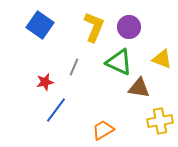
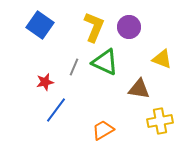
green triangle: moved 14 px left
brown triangle: moved 1 px down
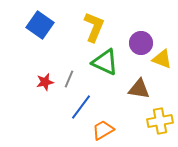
purple circle: moved 12 px right, 16 px down
gray line: moved 5 px left, 12 px down
blue line: moved 25 px right, 3 px up
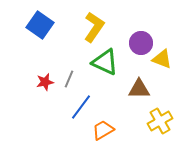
yellow L-shape: rotated 12 degrees clockwise
brown triangle: rotated 10 degrees counterclockwise
yellow cross: rotated 20 degrees counterclockwise
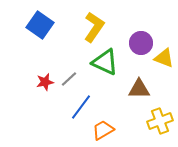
yellow triangle: moved 2 px right, 1 px up
gray line: rotated 24 degrees clockwise
yellow cross: rotated 10 degrees clockwise
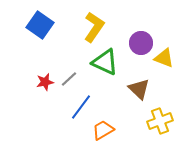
brown triangle: rotated 45 degrees clockwise
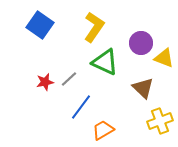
brown triangle: moved 4 px right, 1 px up
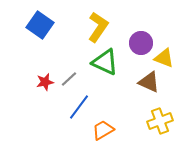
yellow L-shape: moved 4 px right
brown triangle: moved 6 px right, 6 px up; rotated 20 degrees counterclockwise
blue line: moved 2 px left
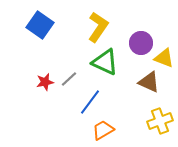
blue line: moved 11 px right, 5 px up
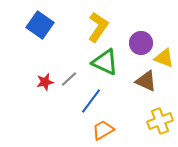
brown triangle: moved 3 px left, 1 px up
blue line: moved 1 px right, 1 px up
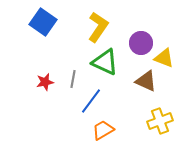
blue square: moved 3 px right, 3 px up
gray line: moved 4 px right; rotated 36 degrees counterclockwise
